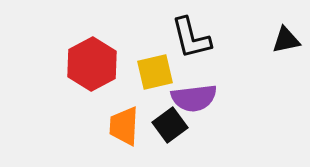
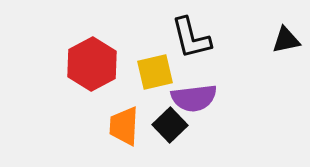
black square: rotated 8 degrees counterclockwise
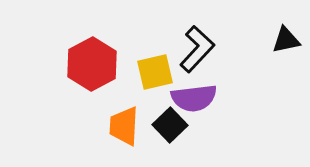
black L-shape: moved 6 px right, 11 px down; rotated 123 degrees counterclockwise
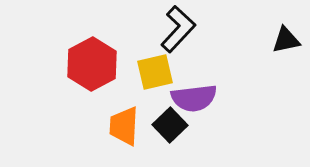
black L-shape: moved 19 px left, 20 px up
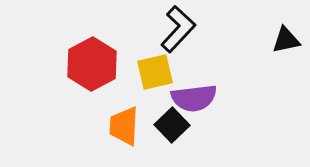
black square: moved 2 px right
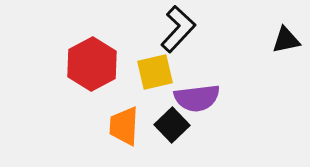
purple semicircle: moved 3 px right
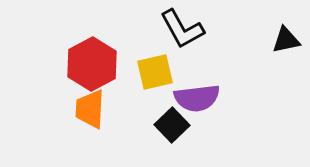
black L-shape: moved 4 px right; rotated 108 degrees clockwise
orange trapezoid: moved 34 px left, 17 px up
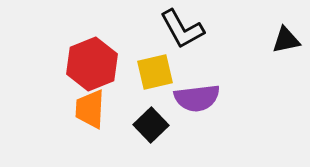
red hexagon: rotated 6 degrees clockwise
black square: moved 21 px left
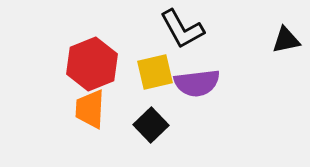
purple semicircle: moved 15 px up
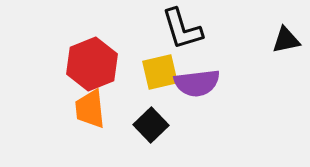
black L-shape: rotated 12 degrees clockwise
yellow square: moved 5 px right
orange trapezoid: rotated 9 degrees counterclockwise
